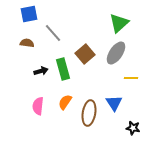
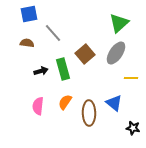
blue triangle: rotated 18 degrees counterclockwise
brown ellipse: rotated 10 degrees counterclockwise
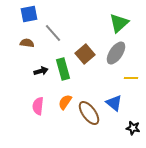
brown ellipse: rotated 35 degrees counterclockwise
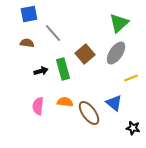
yellow line: rotated 24 degrees counterclockwise
orange semicircle: rotated 63 degrees clockwise
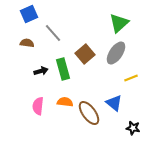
blue square: rotated 12 degrees counterclockwise
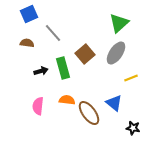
green rectangle: moved 1 px up
orange semicircle: moved 2 px right, 2 px up
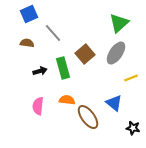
black arrow: moved 1 px left
brown ellipse: moved 1 px left, 4 px down
